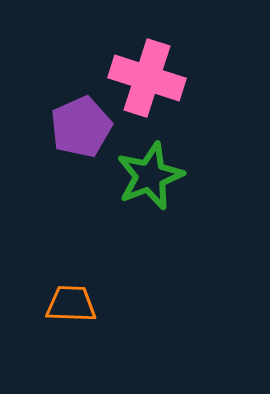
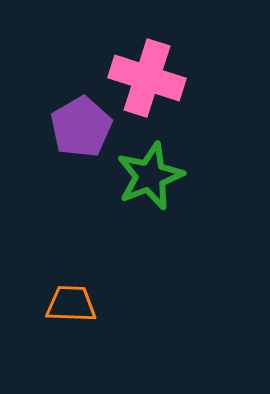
purple pentagon: rotated 6 degrees counterclockwise
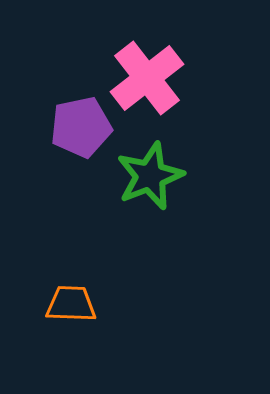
pink cross: rotated 34 degrees clockwise
purple pentagon: rotated 18 degrees clockwise
